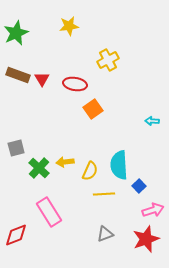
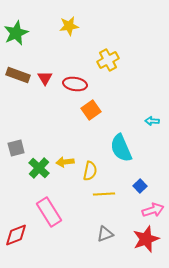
red triangle: moved 3 px right, 1 px up
orange square: moved 2 px left, 1 px down
cyan semicircle: moved 2 px right, 17 px up; rotated 20 degrees counterclockwise
yellow semicircle: rotated 12 degrees counterclockwise
blue square: moved 1 px right
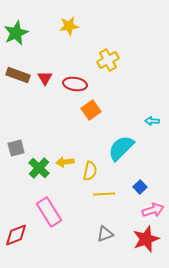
cyan semicircle: rotated 68 degrees clockwise
blue square: moved 1 px down
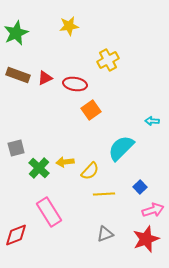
red triangle: rotated 35 degrees clockwise
yellow semicircle: rotated 30 degrees clockwise
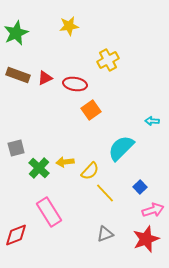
yellow line: moved 1 px right, 1 px up; rotated 50 degrees clockwise
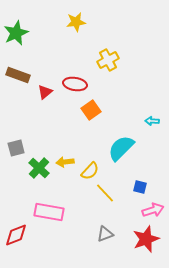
yellow star: moved 7 px right, 4 px up
red triangle: moved 14 px down; rotated 14 degrees counterclockwise
blue square: rotated 32 degrees counterclockwise
pink rectangle: rotated 48 degrees counterclockwise
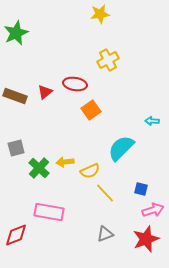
yellow star: moved 24 px right, 8 px up
brown rectangle: moved 3 px left, 21 px down
yellow semicircle: rotated 24 degrees clockwise
blue square: moved 1 px right, 2 px down
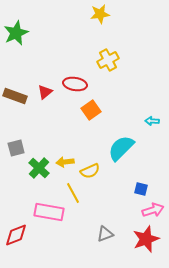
yellow line: moved 32 px left; rotated 15 degrees clockwise
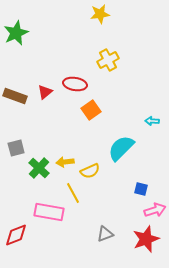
pink arrow: moved 2 px right
